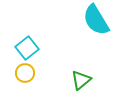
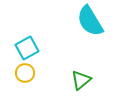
cyan semicircle: moved 6 px left, 1 px down
cyan square: rotated 10 degrees clockwise
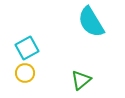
cyan semicircle: moved 1 px right, 1 px down
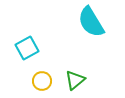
yellow circle: moved 17 px right, 8 px down
green triangle: moved 6 px left
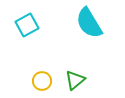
cyan semicircle: moved 2 px left, 1 px down
cyan square: moved 23 px up
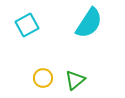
cyan semicircle: rotated 116 degrees counterclockwise
yellow circle: moved 1 px right, 3 px up
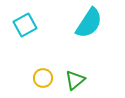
cyan square: moved 2 px left
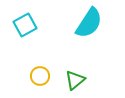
yellow circle: moved 3 px left, 2 px up
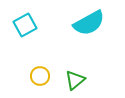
cyan semicircle: rotated 28 degrees clockwise
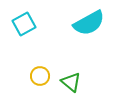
cyan square: moved 1 px left, 1 px up
green triangle: moved 4 px left, 2 px down; rotated 40 degrees counterclockwise
